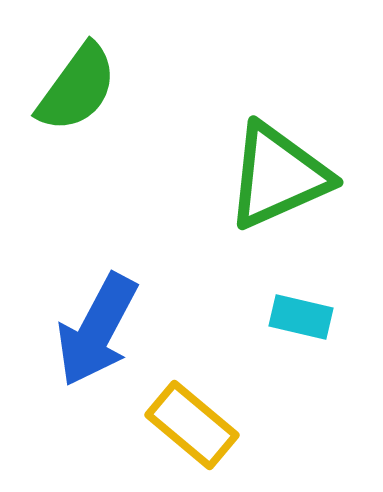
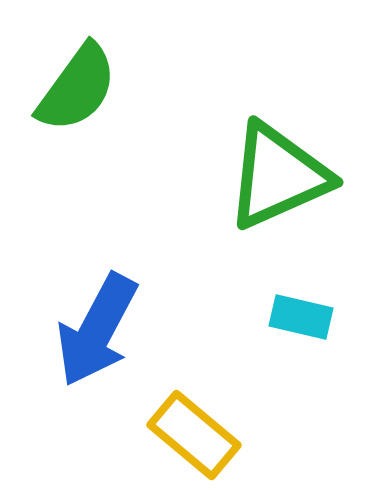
yellow rectangle: moved 2 px right, 10 px down
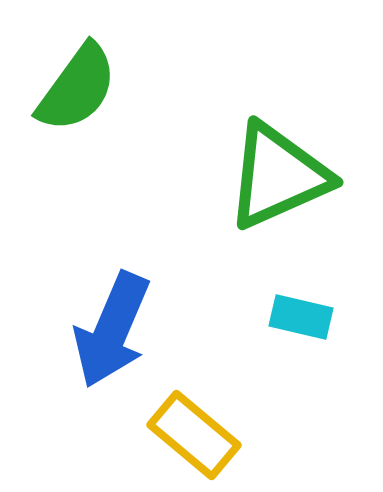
blue arrow: moved 15 px right; rotated 5 degrees counterclockwise
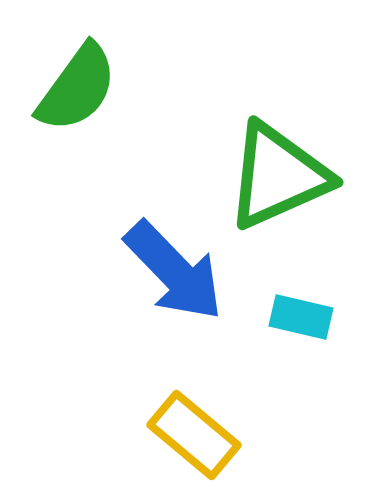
blue arrow: moved 62 px right, 59 px up; rotated 67 degrees counterclockwise
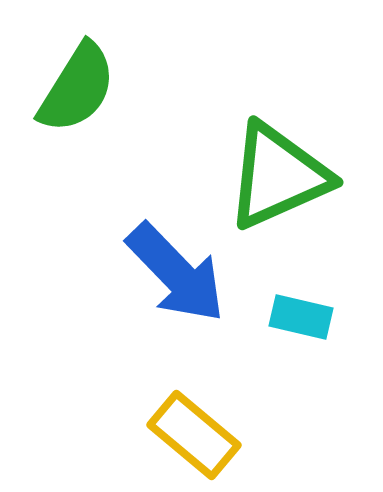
green semicircle: rotated 4 degrees counterclockwise
blue arrow: moved 2 px right, 2 px down
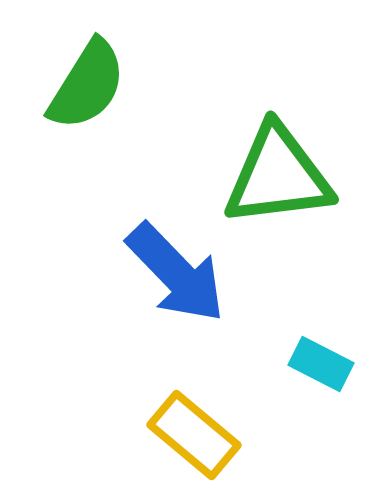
green semicircle: moved 10 px right, 3 px up
green triangle: rotated 17 degrees clockwise
cyan rectangle: moved 20 px right, 47 px down; rotated 14 degrees clockwise
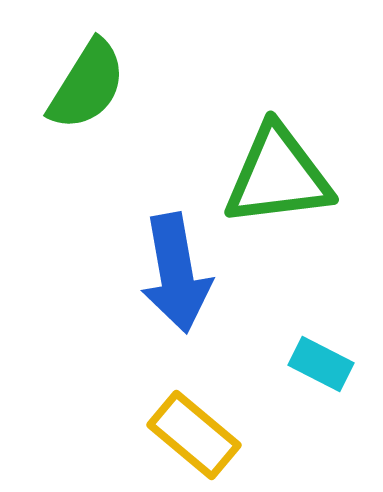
blue arrow: rotated 34 degrees clockwise
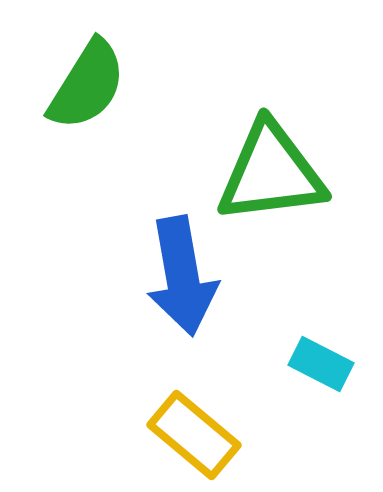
green triangle: moved 7 px left, 3 px up
blue arrow: moved 6 px right, 3 px down
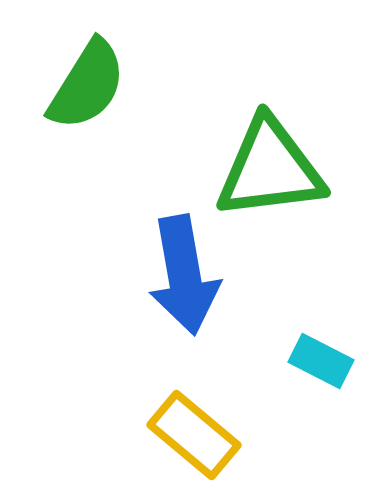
green triangle: moved 1 px left, 4 px up
blue arrow: moved 2 px right, 1 px up
cyan rectangle: moved 3 px up
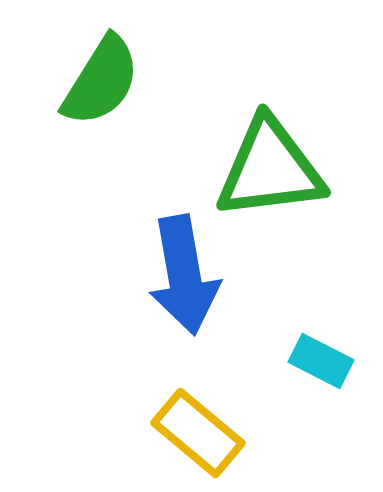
green semicircle: moved 14 px right, 4 px up
yellow rectangle: moved 4 px right, 2 px up
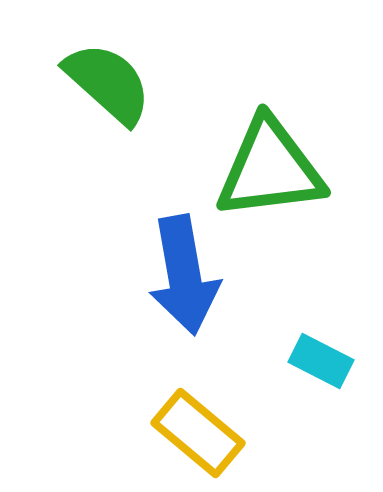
green semicircle: moved 7 px right, 2 px down; rotated 80 degrees counterclockwise
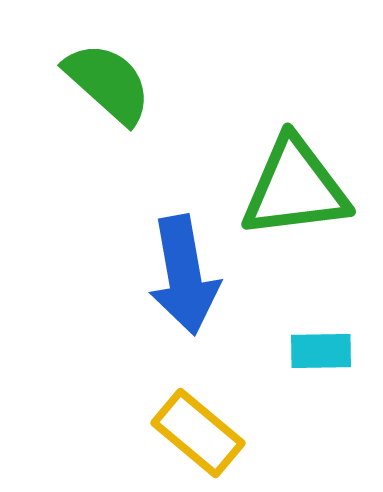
green triangle: moved 25 px right, 19 px down
cyan rectangle: moved 10 px up; rotated 28 degrees counterclockwise
